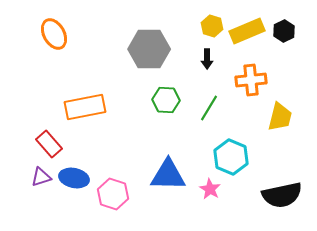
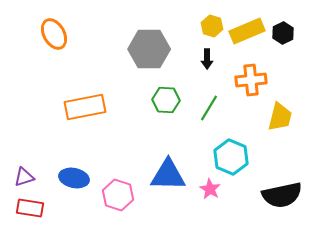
black hexagon: moved 1 px left, 2 px down
red rectangle: moved 19 px left, 64 px down; rotated 40 degrees counterclockwise
purple triangle: moved 17 px left
pink hexagon: moved 5 px right, 1 px down
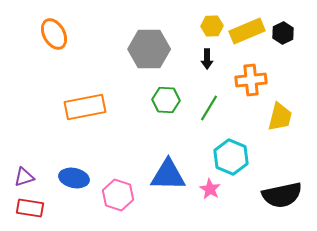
yellow hexagon: rotated 20 degrees counterclockwise
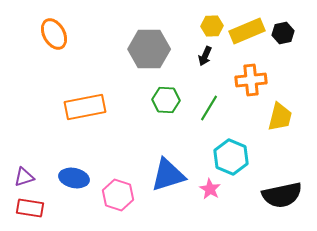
black hexagon: rotated 15 degrees clockwise
black arrow: moved 2 px left, 3 px up; rotated 24 degrees clockwise
blue triangle: rotated 18 degrees counterclockwise
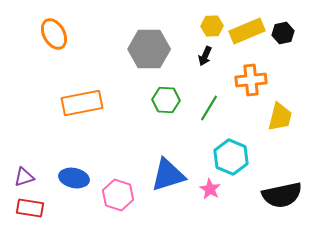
orange rectangle: moved 3 px left, 4 px up
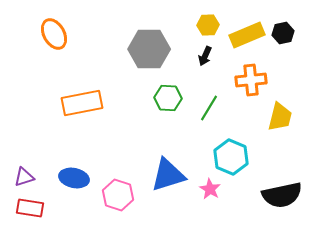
yellow hexagon: moved 4 px left, 1 px up
yellow rectangle: moved 4 px down
green hexagon: moved 2 px right, 2 px up
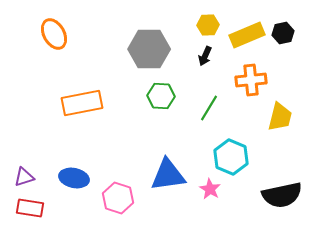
green hexagon: moved 7 px left, 2 px up
blue triangle: rotated 9 degrees clockwise
pink hexagon: moved 3 px down
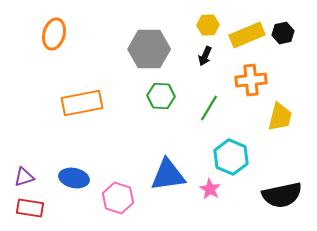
orange ellipse: rotated 44 degrees clockwise
